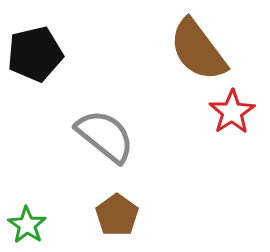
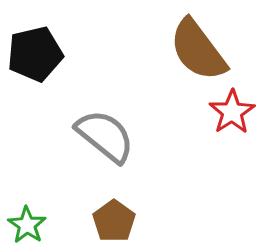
brown pentagon: moved 3 px left, 6 px down
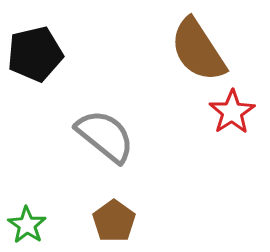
brown semicircle: rotated 4 degrees clockwise
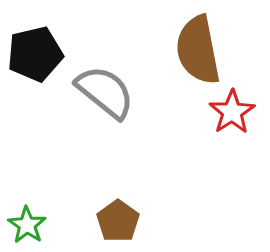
brown semicircle: rotated 22 degrees clockwise
gray semicircle: moved 44 px up
brown pentagon: moved 4 px right
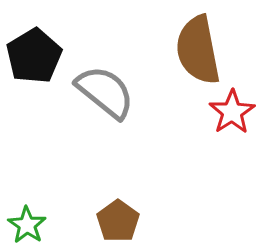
black pentagon: moved 1 px left, 2 px down; rotated 18 degrees counterclockwise
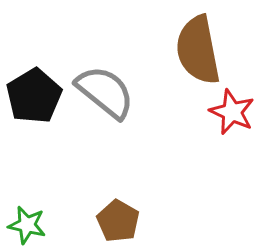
black pentagon: moved 40 px down
red star: rotated 15 degrees counterclockwise
brown pentagon: rotated 6 degrees counterclockwise
green star: rotated 21 degrees counterclockwise
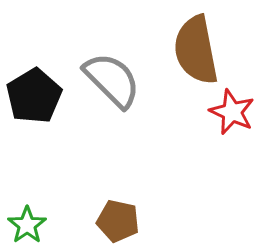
brown semicircle: moved 2 px left
gray semicircle: moved 7 px right, 12 px up; rotated 6 degrees clockwise
brown pentagon: rotated 18 degrees counterclockwise
green star: rotated 24 degrees clockwise
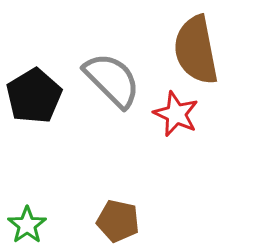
red star: moved 56 px left, 2 px down
